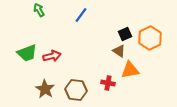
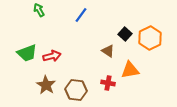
black square: rotated 24 degrees counterclockwise
brown triangle: moved 11 px left
brown star: moved 1 px right, 4 px up
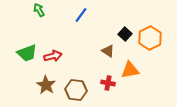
red arrow: moved 1 px right
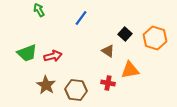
blue line: moved 3 px down
orange hexagon: moved 5 px right; rotated 15 degrees counterclockwise
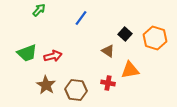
green arrow: rotated 72 degrees clockwise
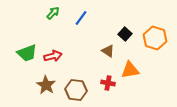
green arrow: moved 14 px right, 3 px down
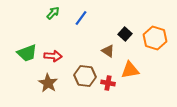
red arrow: rotated 18 degrees clockwise
brown star: moved 2 px right, 2 px up
brown hexagon: moved 9 px right, 14 px up
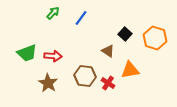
red cross: rotated 24 degrees clockwise
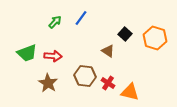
green arrow: moved 2 px right, 9 px down
orange triangle: moved 22 px down; rotated 24 degrees clockwise
